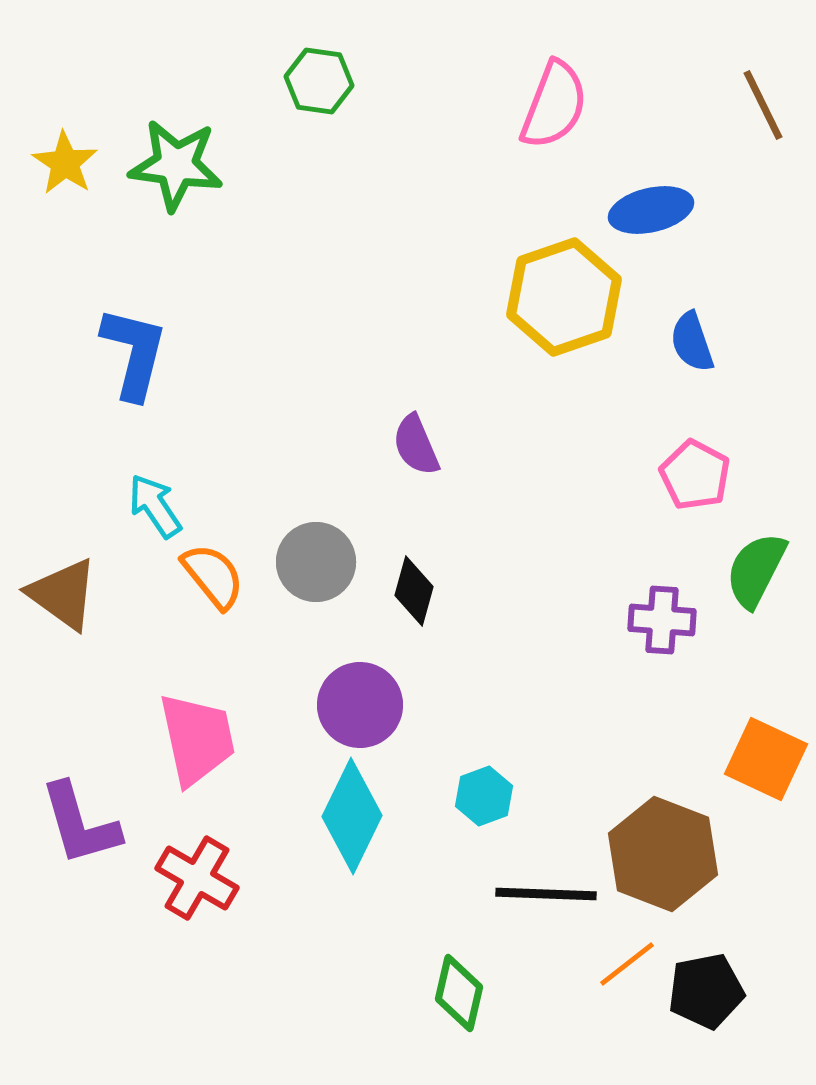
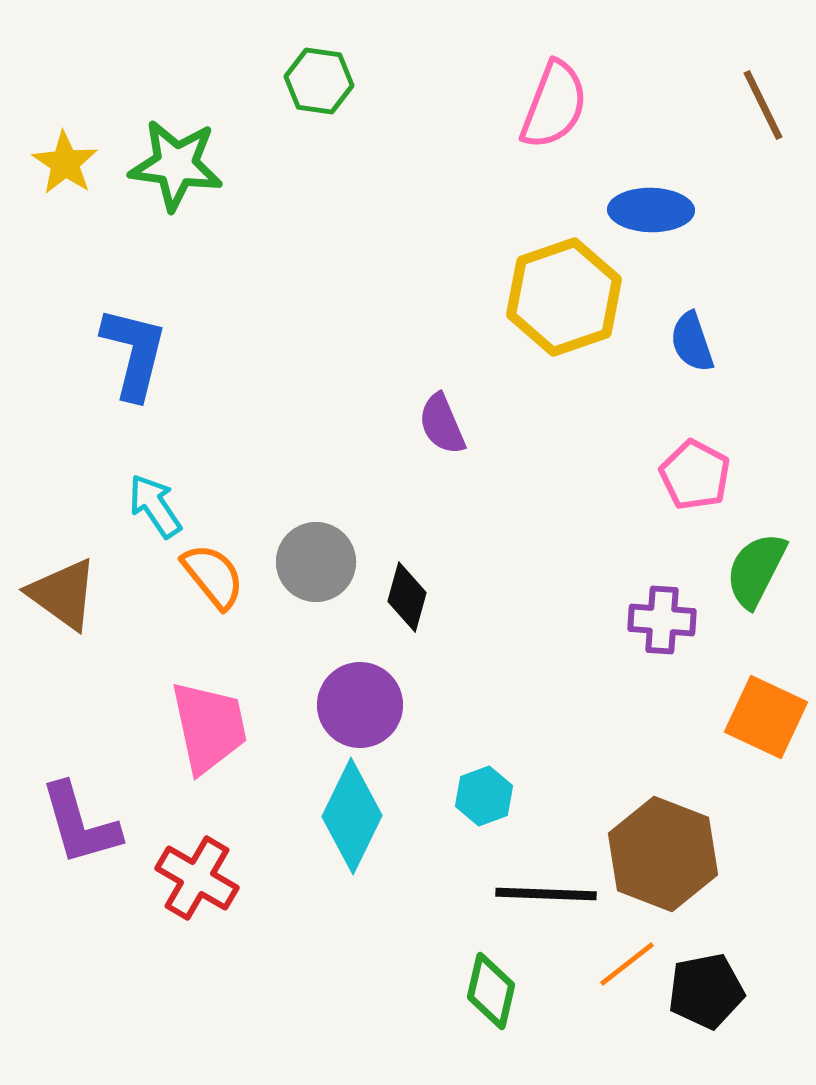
blue ellipse: rotated 14 degrees clockwise
purple semicircle: moved 26 px right, 21 px up
black diamond: moved 7 px left, 6 px down
pink trapezoid: moved 12 px right, 12 px up
orange square: moved 42 px up
green diamond: moved 32 px right, 2 px up
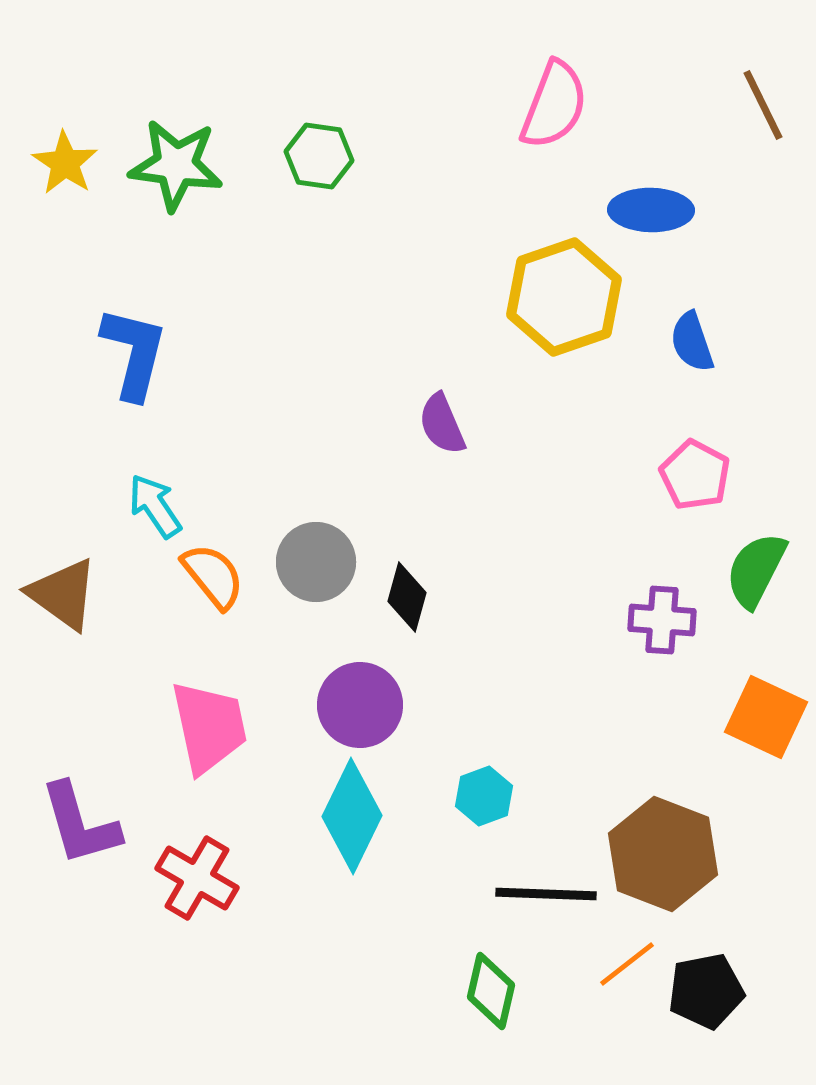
green hexagon: moved 75 px down
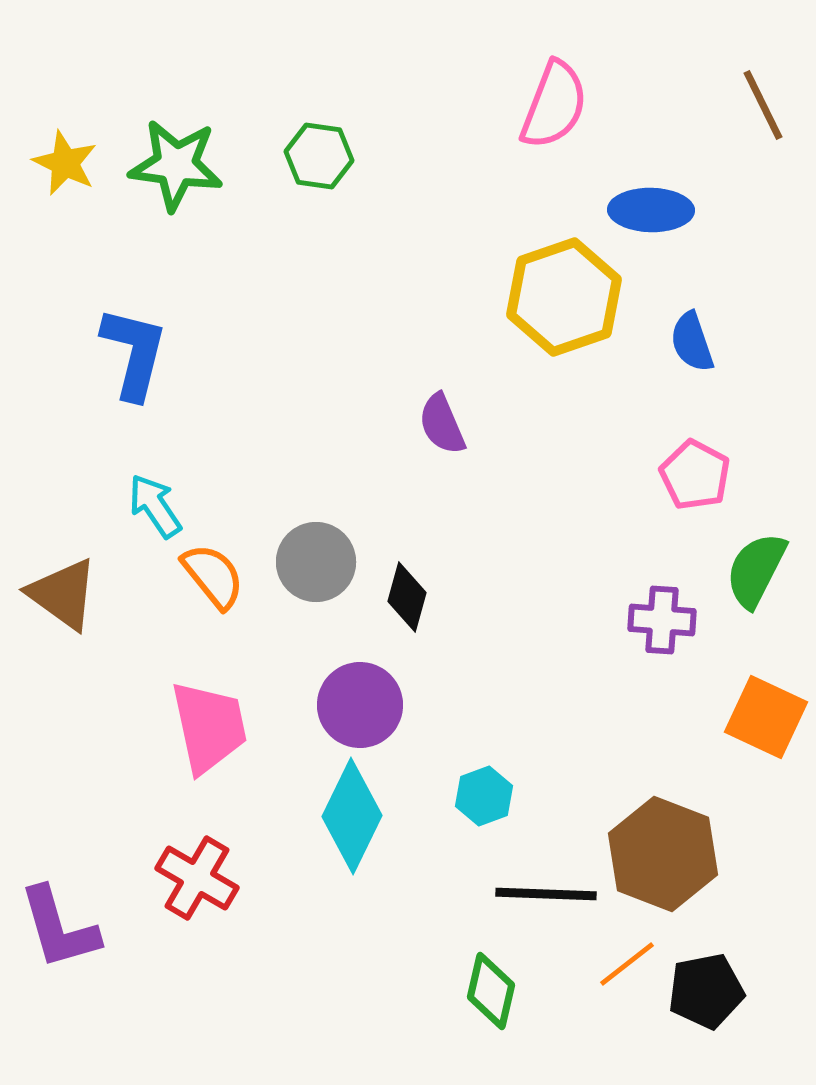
yellow star: rotated 8 degrees counterclockwise
purple L-shape: moved 21 px left, 104 px down
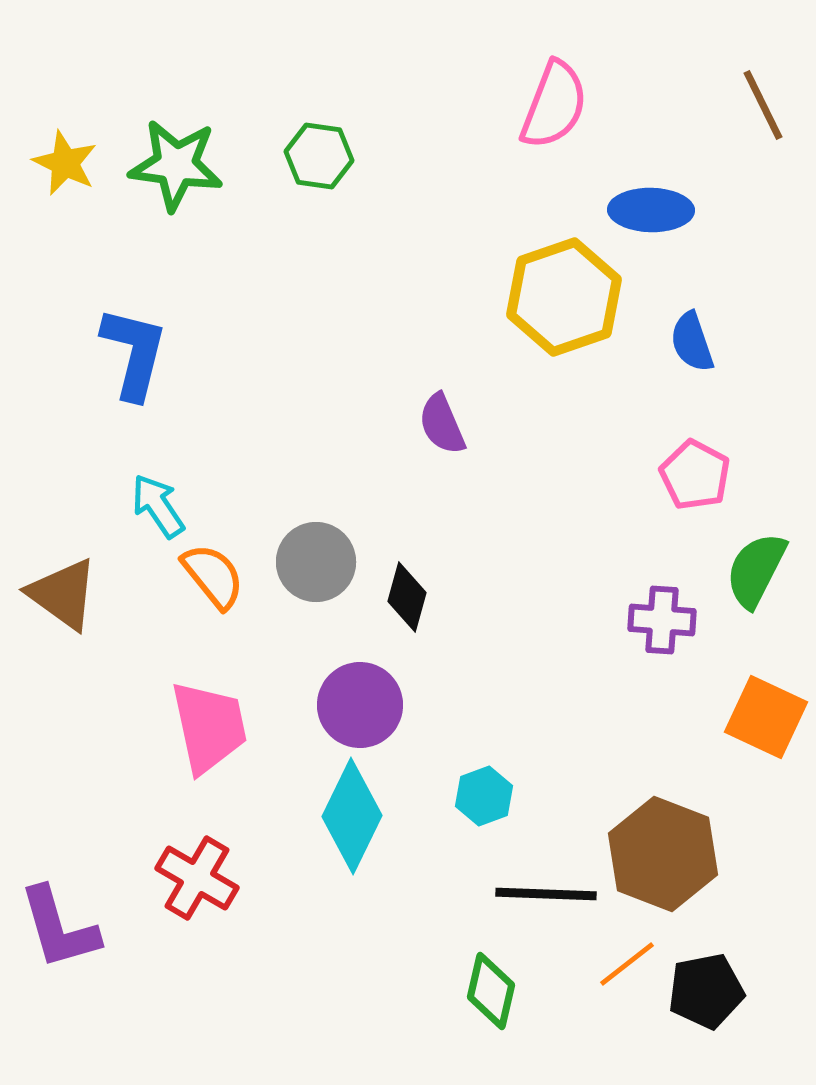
cyan arrow: moved 3 px right
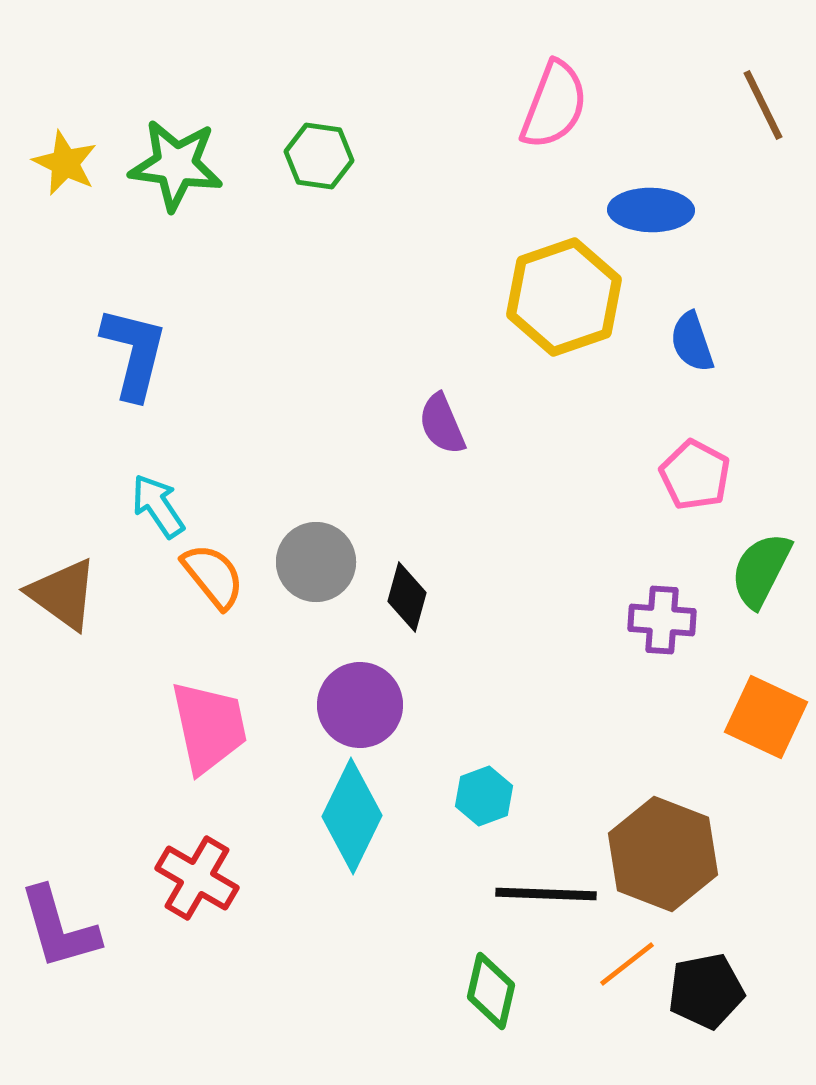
green semicircle: moved 5 px right
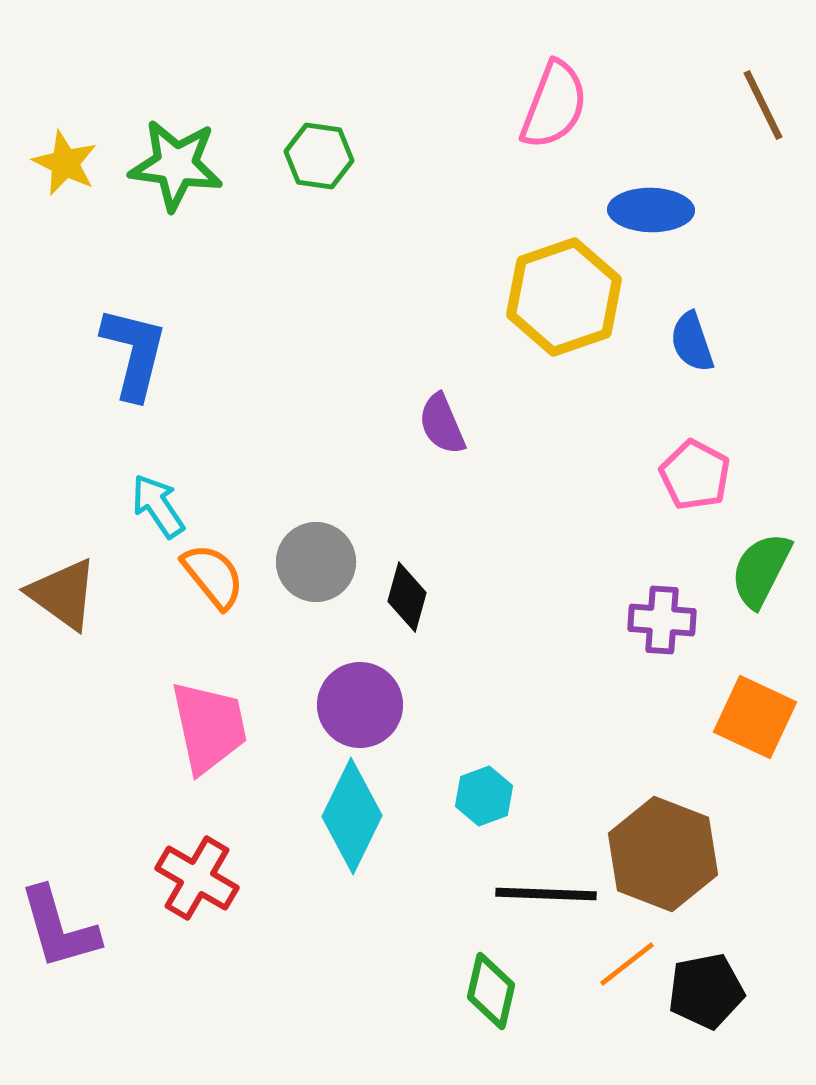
orange square: moved 11 px left
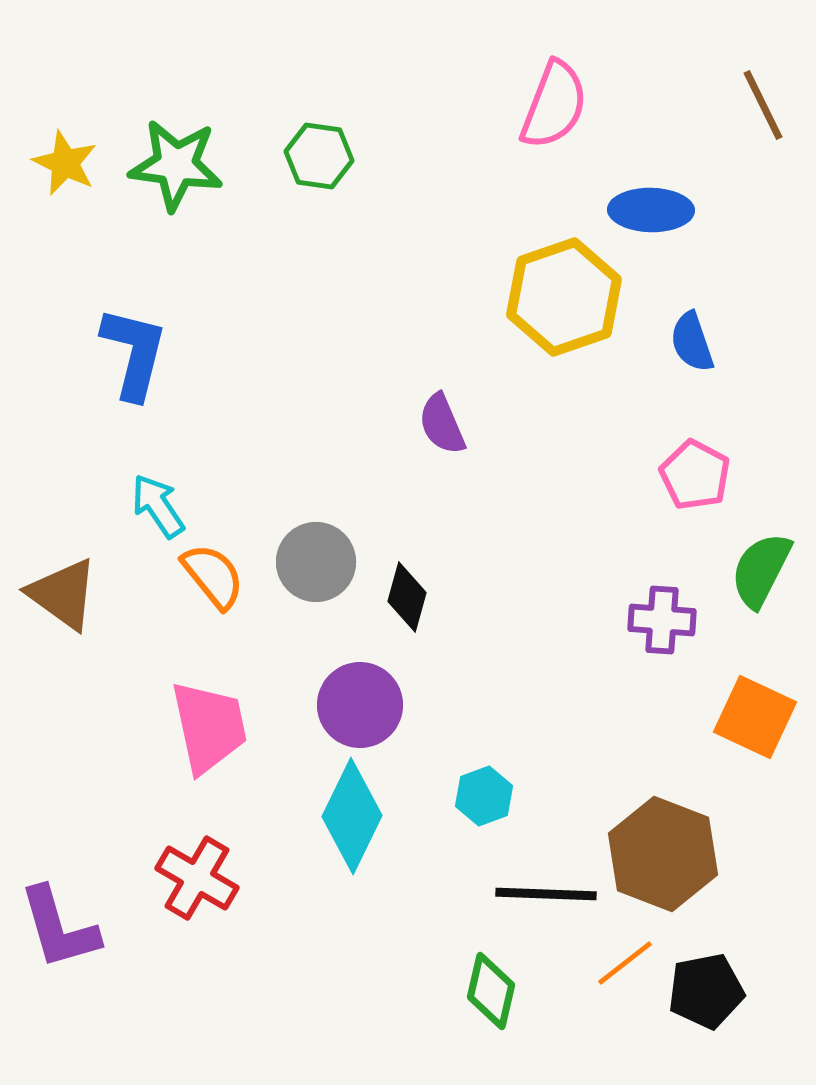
orange line: moved 2 px left, 1 px up
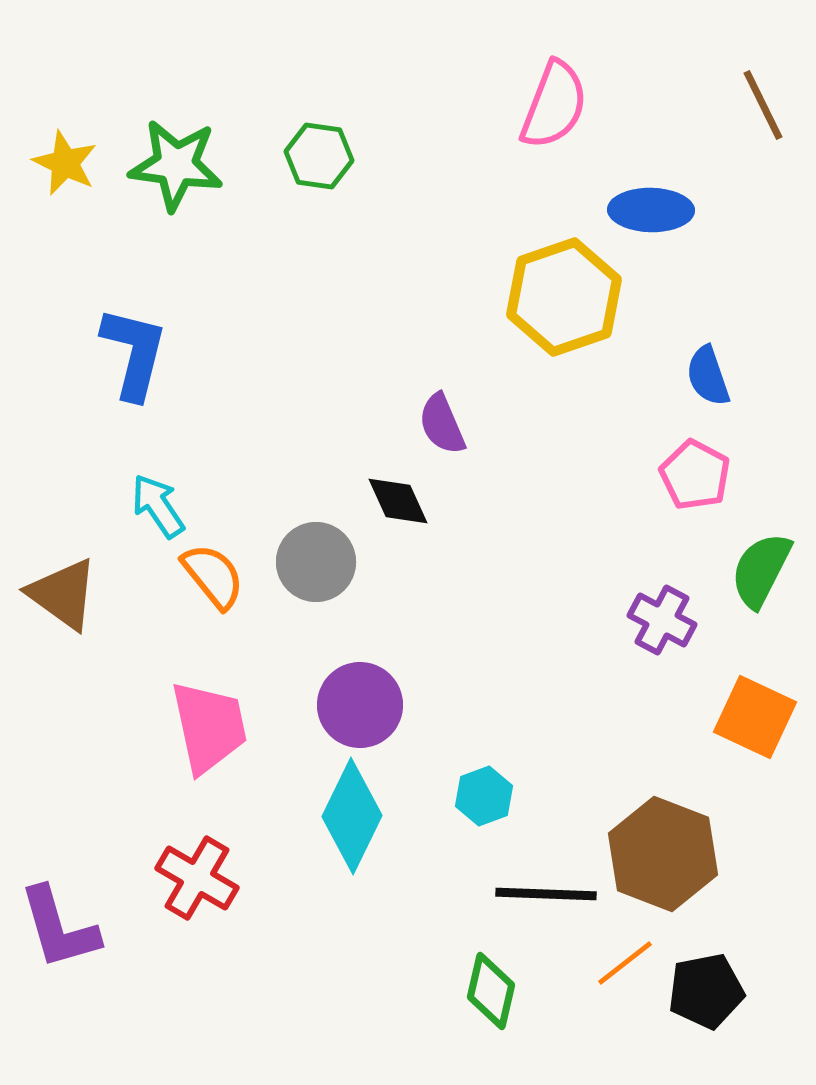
blue semicircle: moved 16 px right, 34 px down
black diamond: moved 9 px left, 96 px up; rotated 40 degrees counterclockwise
purple cross: rotated 24 degrees clockwise
